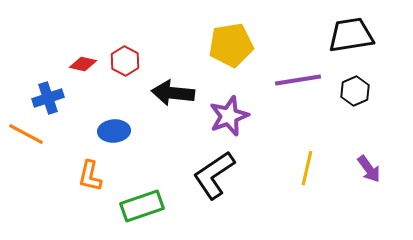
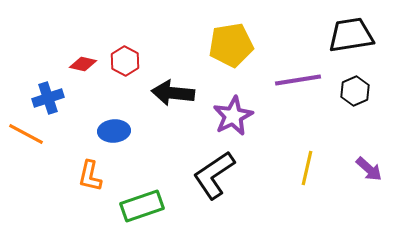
purple star: moved 4 px right; rotated 6 degrees counterclockwise
purple arrow: rotated 12 degrees counterclockwise
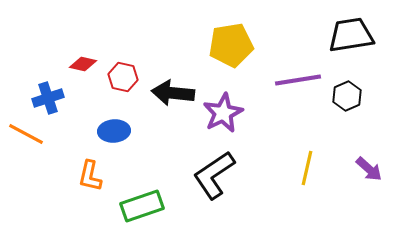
red hexagon: moved 2 px left, 16 px down; rotated 16 degrees counterclockwise
black hexagon: moved 8 px left, 5 px down
purple star: moved 10 px left, 3 px up
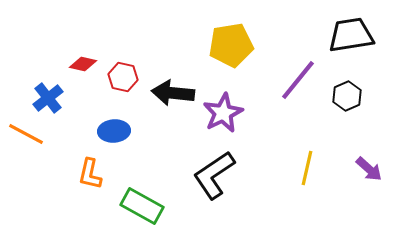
purple line: rotated 42 degrees counterclockwise
blue cross: rotated 20 degrees counterclockwise
orange L-shape: moved 2 px up
green rectangle: rotated 48 degrees clockwise
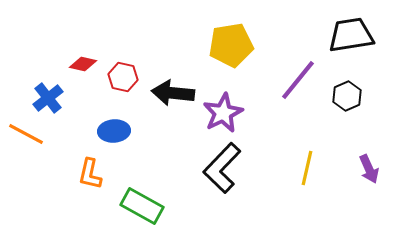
purple arrow: rotated 24 degrees clockwise
black L-shape: moved 8 px right, 7 px up; rotated 12 degrees counterclockwise
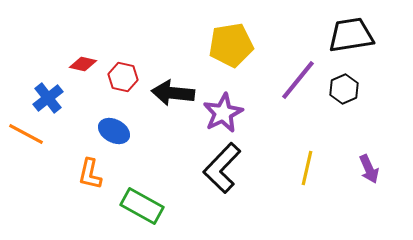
black hexagon: moved 3 px left, 7 px up
blue ellipse: rotated 32 degrees clockwise
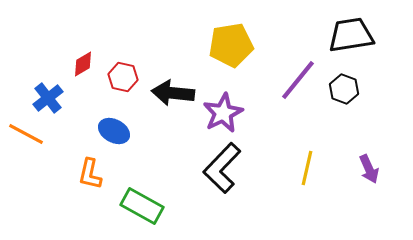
red diamond: rotated 44 degrees counterclockwise
black hexagon: rotated 16 degrees counterclockwise
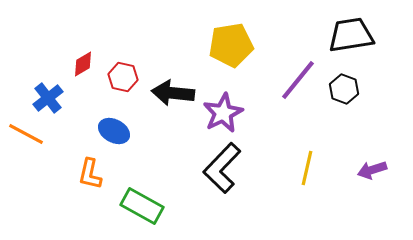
purple arrow: moved 3 px right, 1 px down; rotated 96 degrees clockwise
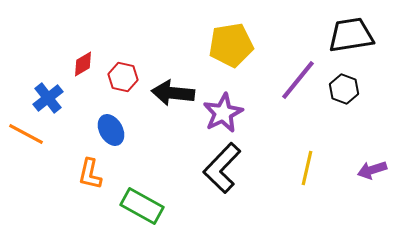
blue ellipse: moved 3 px left, 1 px up; rotated 32 degrees clockwise
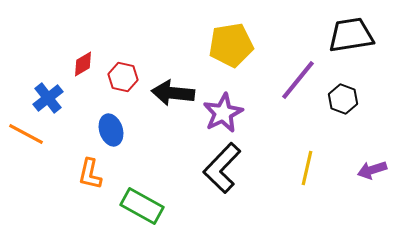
black hexagon: moved 1 px left, 10 px down
blue ellipse: rotated 12 degrees clockwise
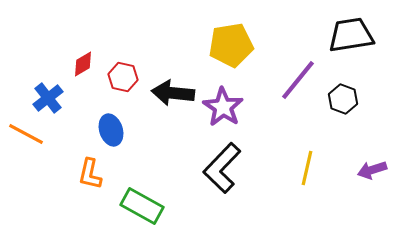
purple star: moved 6 px up; rotated 12 degrees counterclockwise
